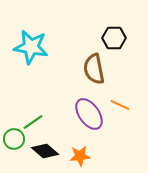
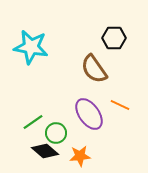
brown semicircle: rotated 24 degrees counterclockwise
green circle: moved 42 px right, 6 px up
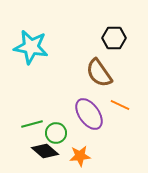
brown semicircle: moved 5 px right, 4 px down
green line: moved 1 px left, 2 px down; rotated 20 degrees clockwise
